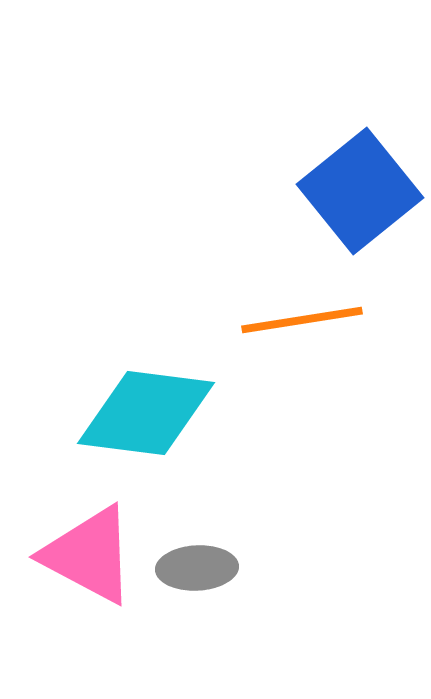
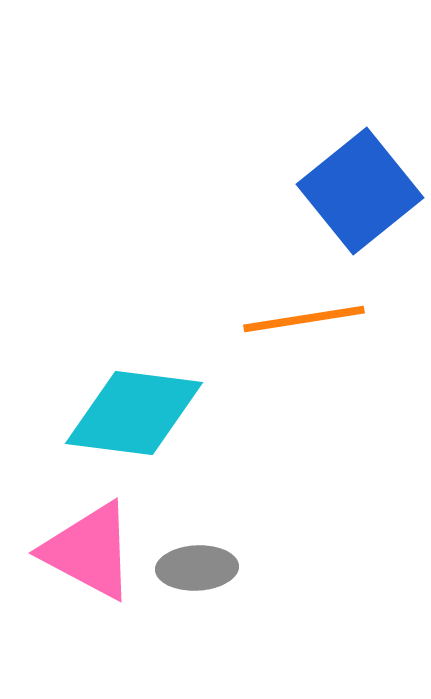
orange line: moved 2 px right, 1 px up
cyan diamond: moved 12 px left
pink triangle: moved 4 px up
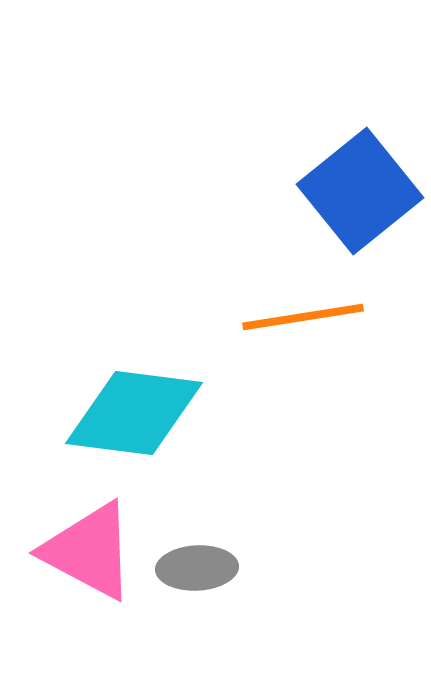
orange line: moved 1 px left, 2 px up
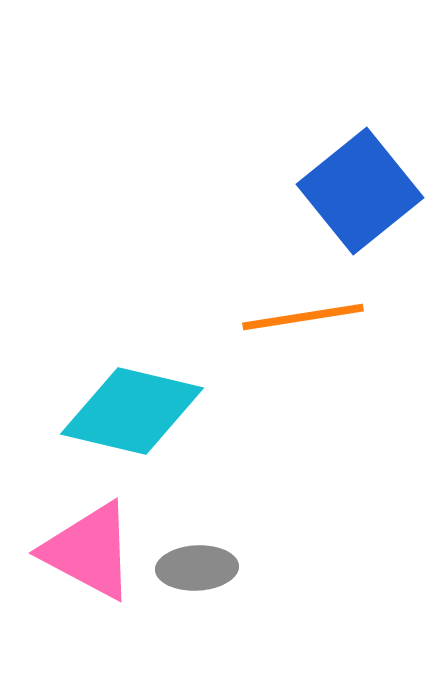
cyan diamond: moved 2 px left, 2 px up; rotated 6 degrees clockwise
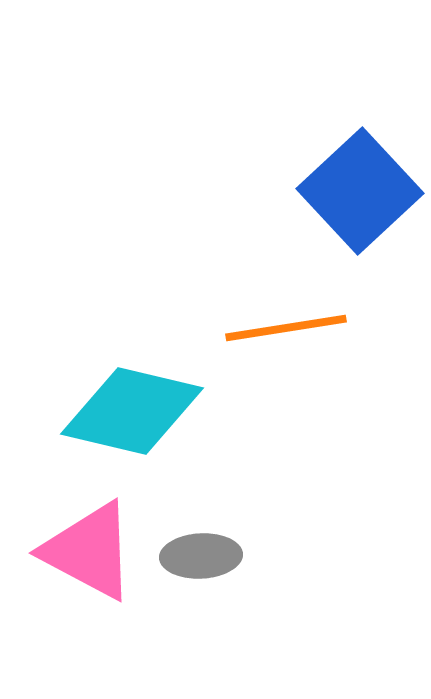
blue square: rotated 4 degrees counterclockwise
orange line: moved 17 px left, 11 px down
gray ellipse: moved 4 px right, 12 px up
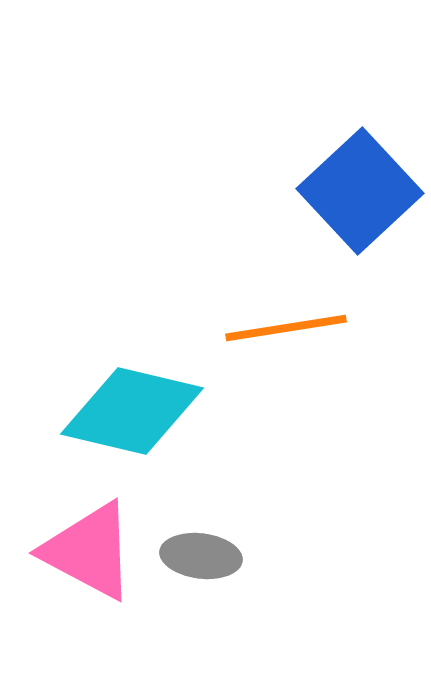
gray ellipse: rotated 10 degrees clockwise
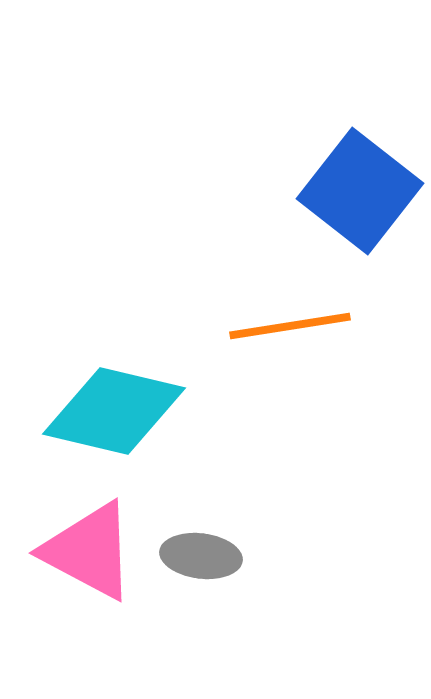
blue square: rotated 9 degrees counterclockwise
orange line: moved 4 px right, 2 px up
cyan diamond: moved 18 px left
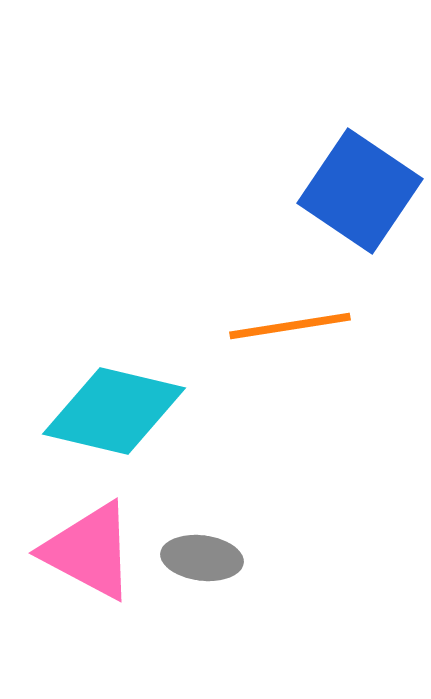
blue square: rotated 4 degrees counterclockwise
gray ellipse: moved 1 px right, 2 px down
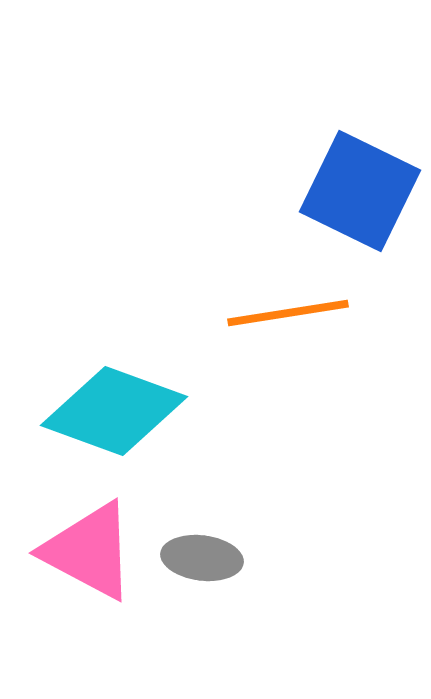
blue square: rotated 8 degrees counterclockwise
orange line: moved 2 px left, 13 px up
cyan diamond: rotated 7 degrees clockwise
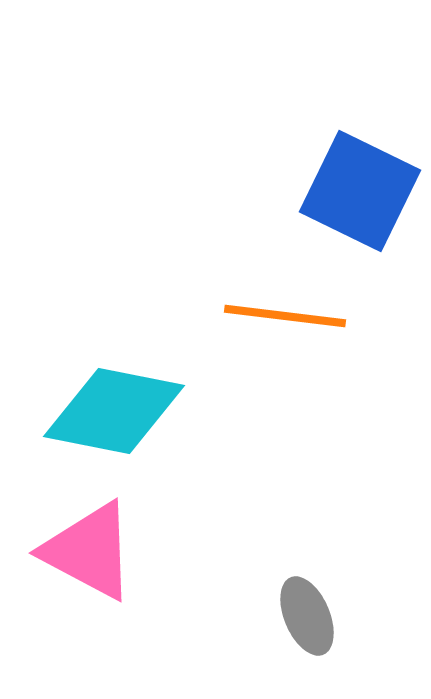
orange line: moved 3 px left, 3 px down; rotated 16 degrees clockwise
cyan diamond: rotated 9 degrees counterclockwise
gray ellipse: moved 105 px right, 58 px down; rotated 60 degrees clockwise
